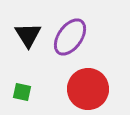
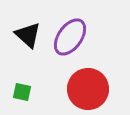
black triangle: rotated 16 degrees counterclockwise
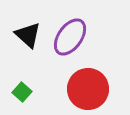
green square: rotated 30 degrees clockwise
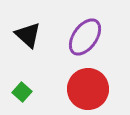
purple ellipse: moved 15 px right
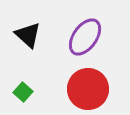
green square: moved 1 px right
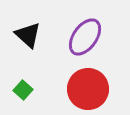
green square: moved 2 px up
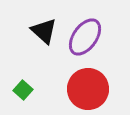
black triangle: moved 16 px right, 4 px up
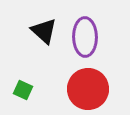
purple ellipse: rotated 36 degrees counterclockwise
green square: rotated 18 degrees counterclockwise
